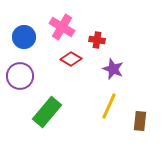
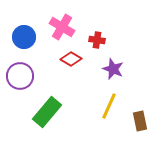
brown rectangle: rotated 18 degrees counterclockwise
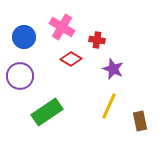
green rectangle: rotated 16 degrees clockwise
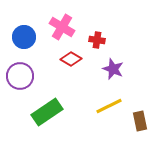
yellow line: rotated 40 degrees clockwise
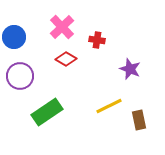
pink cross: rotated 15 degrees clockwise
blue circle: moved 10 px left
red diamond: moved 5 px left
purple star: moved 17 px right
brown rectangle: moved 1 px left, 1 px up
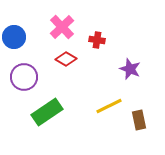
purple circle: moved 4 px right, 1 px down
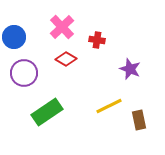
purple circle: moved 4 px up
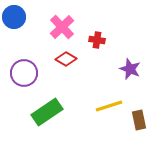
blue circle: moved 20 px up
yellow line: rotated 8 degrees clockwise
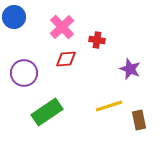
red diamond: rotated 35 degrees counterclockwise
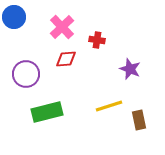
purple circle: moved 2 px right, 1 px down
green rectangle: rotated 20 degrees clockwise
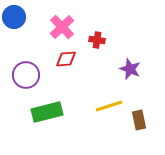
purple circle: moved 1 px down
